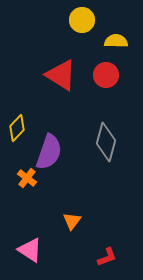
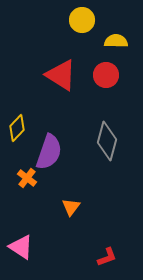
gray diamond: moved 1 px right, 1 px up
orange triangle: moved 1 px left, 14 px up
pink triangle: moved 9 px left, 3 px up
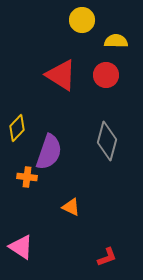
orange cross: moved 1 px up; rotated 30 degrees counterclockwise
orange triangle: rotated 42 degrees counterclockwise
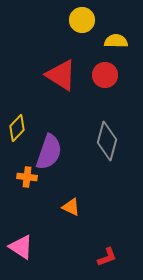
red circle: moved 1 px left
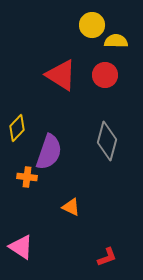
yellow circle: moved 10 px right, 5 px down
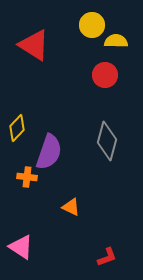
red triangle: moved 27 px left, 30 px up
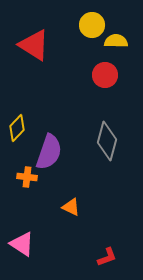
pink triangle: moved 1 px right, 3 px up
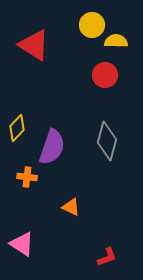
purple semicircle: moved 3 px right, 5 px up
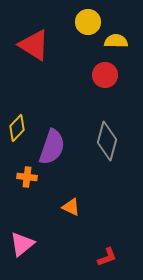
yellow circle: moved 4 px left, 3 px up
pink triangle: rotated 48 degrees clockwise
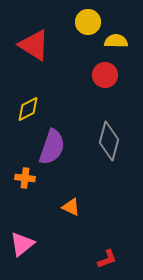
yellow diamond: moved 11 px right, 19 px up; rotated 20 degrees clockwise
gray diamond: moved 2 px right
orange cross: moved 2 px left, 1 px down
red L-shape: moved 2 px down
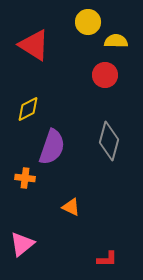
red L-shape: rotated 20 degrees clockwise
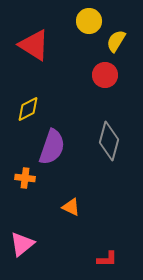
yellow circle: moved 1 px right, 1 px up
yellow semicircle: rotated 60 degrees counterclockwise
